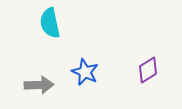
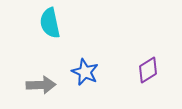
gray arrow: moved 2 px right
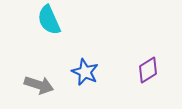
cyan semicircle: moved 1 px left, 3 px up; rotated 12 degrees counterclockwise
gray arrow: moved 2 px left; rotated 20 degrees clockwise
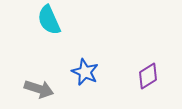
purple diamond: moved 6 px down
gray arrow: moved 4 px down
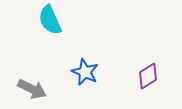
cyan semicircle: moved 1 px right
gray arrow: moved 7 px left; rotated 8 degrees clockwise
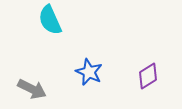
blue star: moved 4 px right
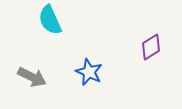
purple diamond: moved 3 px right, 29 px up
gray arrow: moved 12 px up
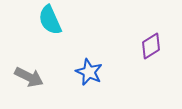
purple diamond: moved 1 px up
gray arrow: moved 3 px left
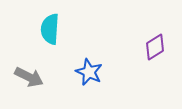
cyan semicircle: moved 9 px down; rotated 28 degrees clockwise
purple diamond: moved 4 px right, 1 px down
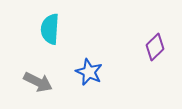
purple diamond: rotated 12 degrees counterclockwise
gray arrow: moved 9 px right, 5 px down
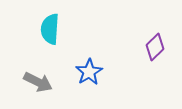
blue star: rotated 16 degrees clockwise
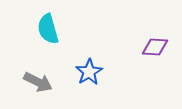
cyan semicircle: moved 2 px left; rotated 20 degrees counterclockwise
purple diamond: rotated 48 degrees clockwise
